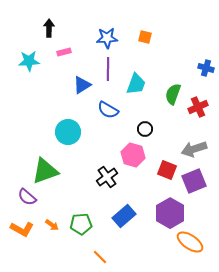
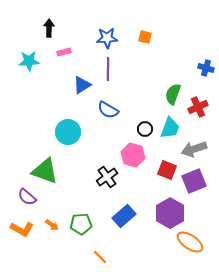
cyan trapezoid: moved 34 px right, 44 px down
green triangle: rotated 40 degrees clockwise
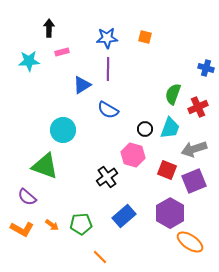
pink rectangle: moved 2 px left
cyan circle: moved 5 px left, 2 px up
green triangle: moved 5 px up
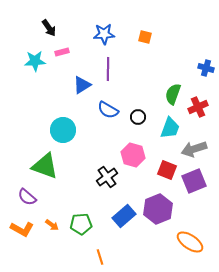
black arrow: rotated 144 degrees clockwise
blue star: moved 3 px left, 4 px up
cyan star: moved 6 px right
black circle: moved 7 px left, 12 px up
purple hexagon: moved 12 px left, 4 px up; rotated 8 degrees clockwise
orange line: rotated 28 degrees clockwise
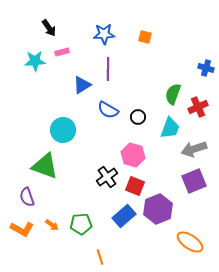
red square: moved 32 px left, 16 px down
purple semicircle: rotated 30 degrees clockwise
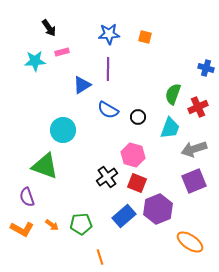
blue star: moved 5 px right
red square: moved 2 px right, 3 px up
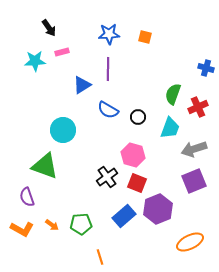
orange ellipse: rotated 60 degrees counterclockwise
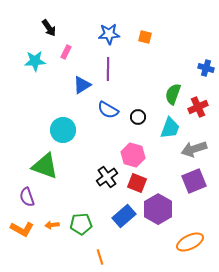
pink rectangle: moved 4 px right; rotated 48 degrees counterclockwise
purple hexagon: rotated 8 degrees counterclockwise
orange arrow: rotated 136 degrees clockwise
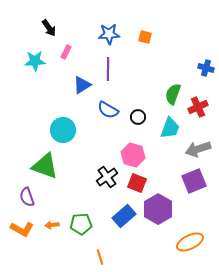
gray arrow: moved 4 px right
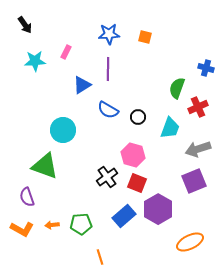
black arrow: moved 24 px left, 3 px up
green semicircle: moved 4 px right, 6 px up
